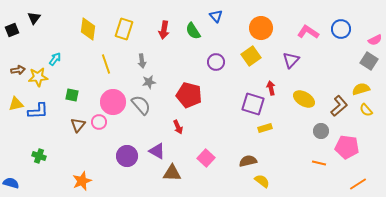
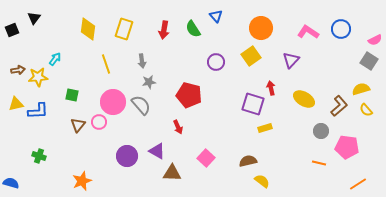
green semicircle at (193, 31): moved 2 px up
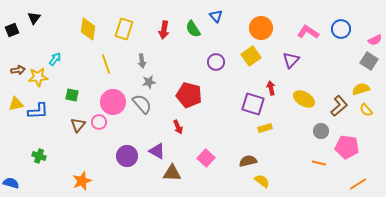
gray semicircle at (141, 105): moved 1 px right, 1 px up
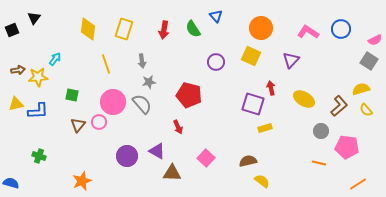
yellow square at (251, 56): rotated 30 degrees counterclockwise
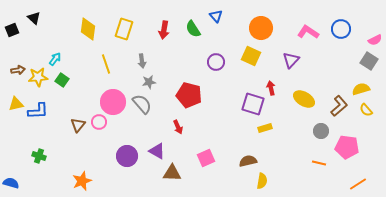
black triangle at (34, 18): rotated 24 degrees counterclockwise
green square at (72, 95): moved 10 px left, 15 px up; rotated 24 degrees clockwise
pink square at (206, 158): rotated 24 degrees clockwise
yellow semicircle at (262, 181): rotated 63 degrees clockwise
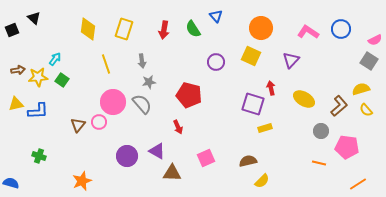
yellow semicircle at (262, 181): rotated 35 degrees clockwise
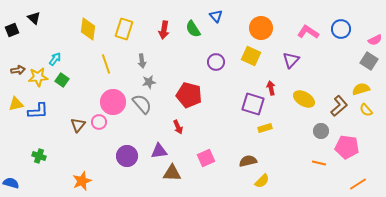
purple triangle at (157, 151): moved 2 px right; rotated 36 degrees counterclockwise
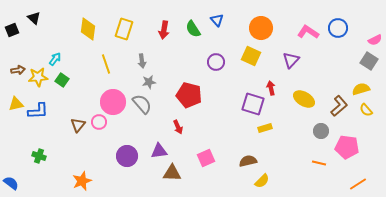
blue triangle at (216, 16): moved 1 px right, 4 px down
blue circle at (341, 29): moved 3 px left, 1 px up
blue semicircle at (11, 183): rotated 21 degrees clockwise
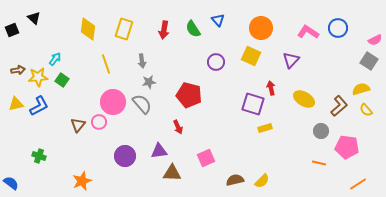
blue triangle at (217, 20): moved 1 px right
blue L-shape at (38, 111): moved 1 px right, 5 px up; rotated 25 degrees counterclockwise
purple circle at (127, 156): moved 2 px left
brown semicircle at (248, 161): moved 13 px left, 19 px down
